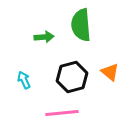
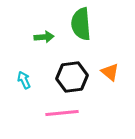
green semicircle: moved 1 px up
black hexagon: rotated 8 degrees clockwise
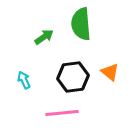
green arrow: rotated 30 degrees counterclockwise
black hexagon: moved 1 px right
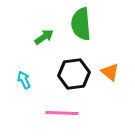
black hexagon: moved 1 px right, 3 px up
pink line: rotated 8 degrees clockwise
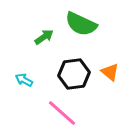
green semicircle: rotated 60 degrees counterclockwise
cyan arrow: rotated 36 degrees counterclockwise
pink line: rotated 40 degrees clockwise
